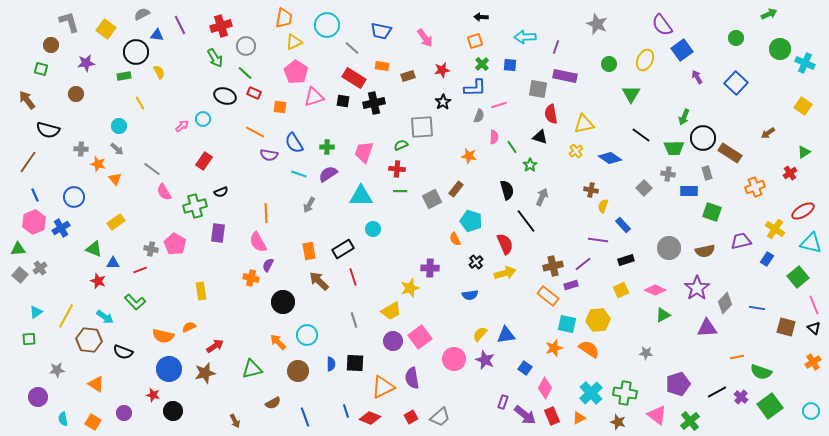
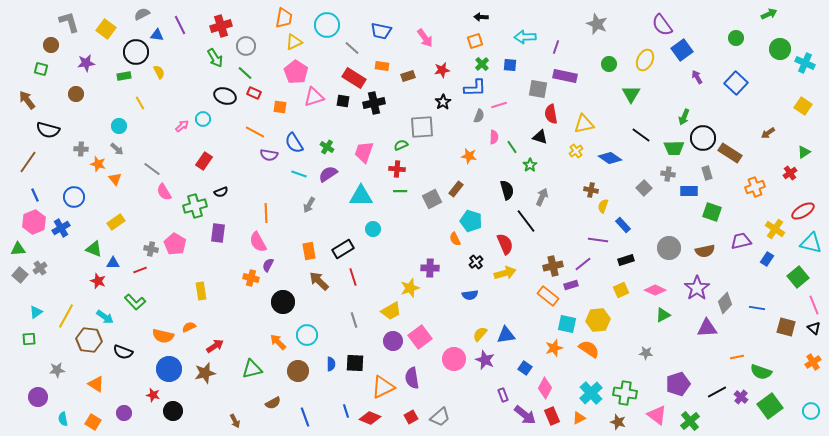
green cross at (327, 147): rotated 32 degrees clockwise
purple rectangle at (503, 402): moved 7 px up; rotated 40 degrees counterclockwise
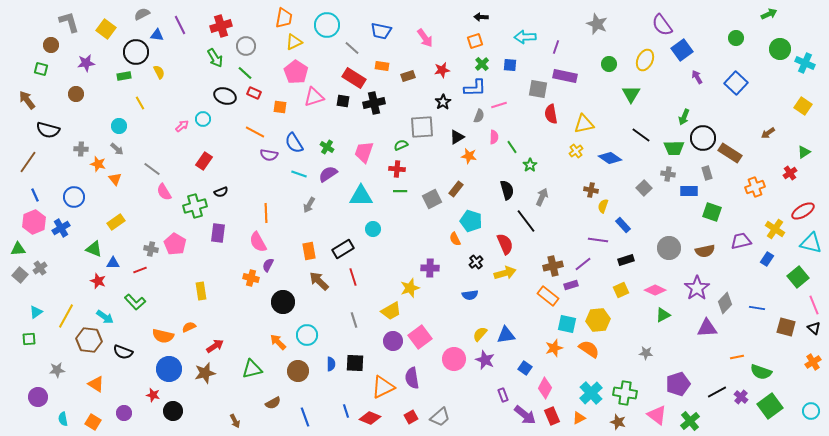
black triangle at (540, 137): moved 83 px left; rotated 49 degrees counterclockwise
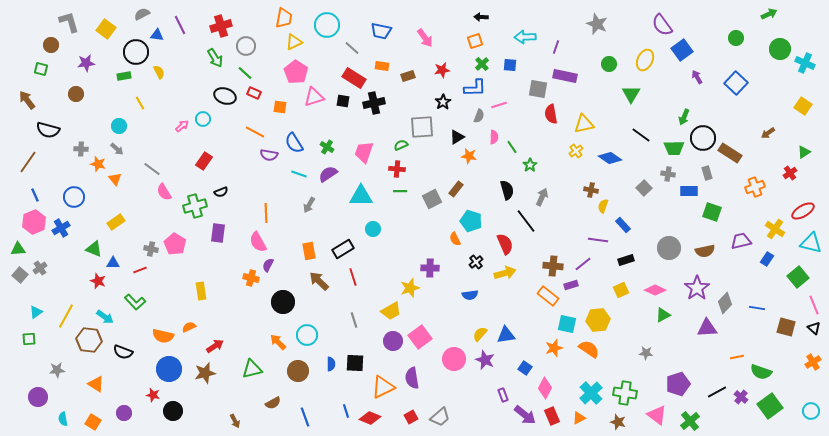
brown cross at (553, 266): rotated 18 degrees clockwise
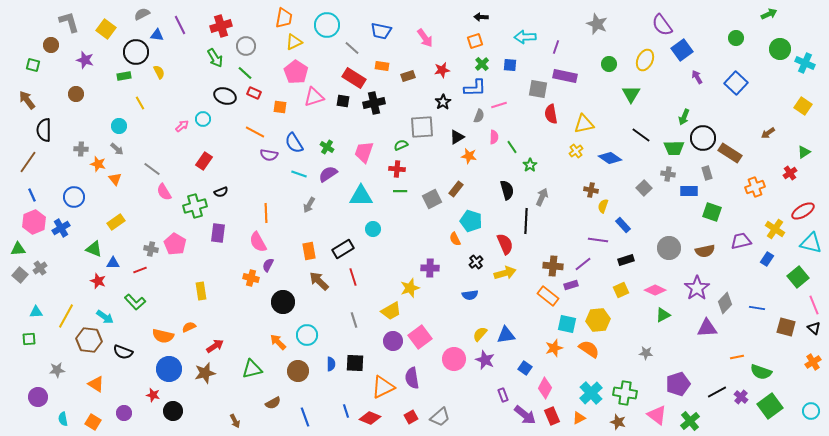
purple star at (86, 63): moved 1 px left, 3 px up; rotated 24 degrees clockwise
green square at (41, 69): moved 8 px left, 4 px up
black semicircle at (48, 130): moved 4 px left; rotated 75 degrees clockwise
blue line at (35, 195): moved 3 px left
black line at (526, 221): rotated 40 degrees clockwise
cyan triangle at (36, 312): rotated 32 degrees clockwise
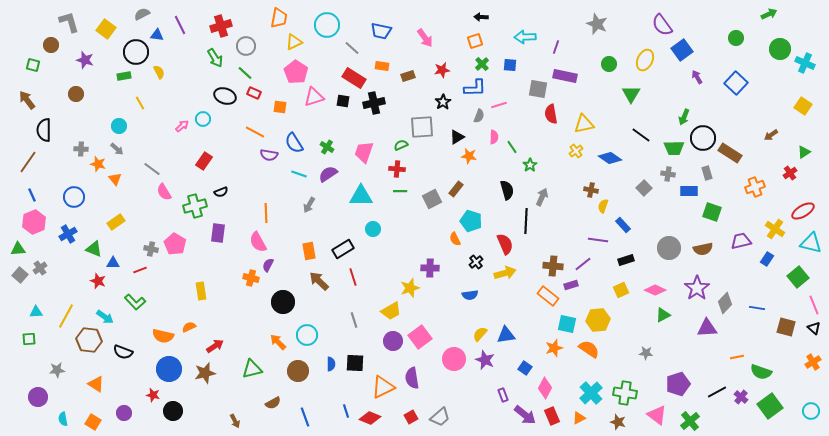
orange trapezoid at (284, 18): moved 5 px left
brown arrow at (768, 133): moved 3 px right, 2 px down
blue cross at (61, 228): moved 7 px right, 6 px down
brown semicircle at (705, 251): moved 2 px left, 2 px up
